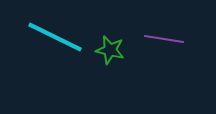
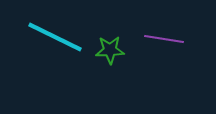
green star: rotated 16 degrees counterclockwise
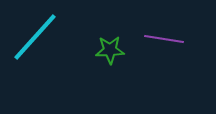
cyan line: moved 20 px left; rotated 74 degrees counterclockwise
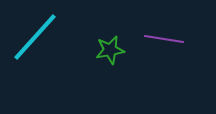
green star: rotated 8 degrees counterclockwise
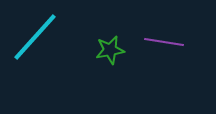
purple line: moved 3 px down
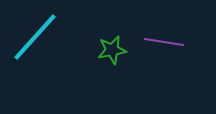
green star: moved 2 px right
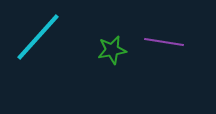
cyan line: moved 3 px right
